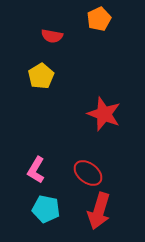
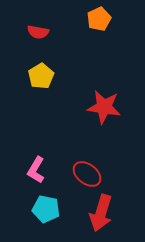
red semicircle: moved 14 px left, 4 px up
red star: moved 7 px up; rotated 12 degrees counterclockwise
red ellipse: moved 1 px left, 1 px down
red arrow: moved 2 px right, 2 px down
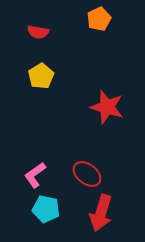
red star: moved 3 px right; rotated 8 degrees clockwise
pink L-shape: moved 1 px left, 5 px down; rotated 24 degrees clockwise
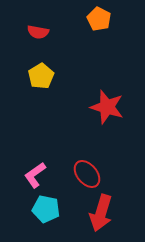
orange pentagon: rotated 20 degrees counterclockwise
red ellipse: rotated 12 degrees clockwise
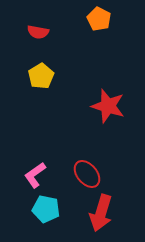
red star: moved 1 px right, 1 px up
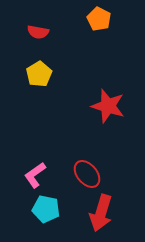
yellow pentagon: moved 2 px left, 2 px up
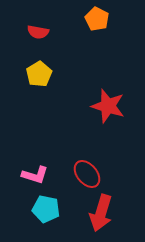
orange pentagon: moved 2 px left
pink L-shape: rotated 128 degrees counterclockwise
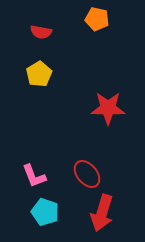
orange pentagon: rotated 15 degrees counterclockwise
red semicircle: moved 3 px right
red star: moved 2 px down; rotated 16 degrees counterclockwise
pink L-shape: moved 1 px left, 1 px down; rotated 52 degrees clockwise
cyan pentagon: moved 1 px left, 3 px down; rotated 8 degrees clockwise
red arrow: moved 1 px right
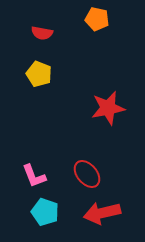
red semicircle: moved 1 px right, 1 px down
yellow pentagon: rotated 20 degrees counterclockwise
red star: rotated 12 degrees counterclockwise
red arrow: rotated 60 degrees clockwise
